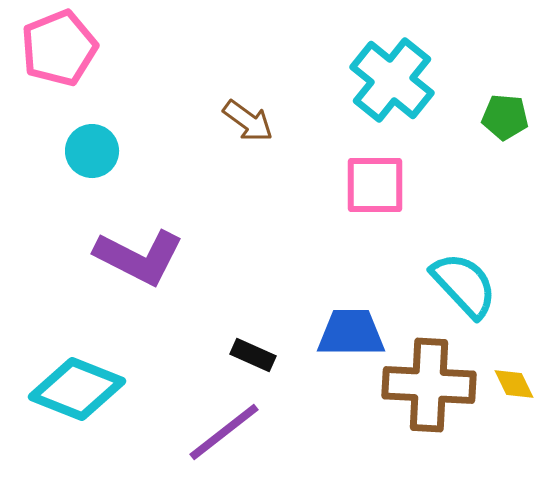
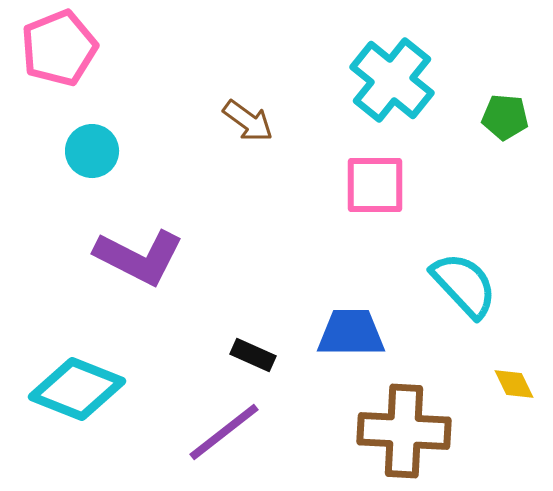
brown cross: moved 25 px left, 46 px down
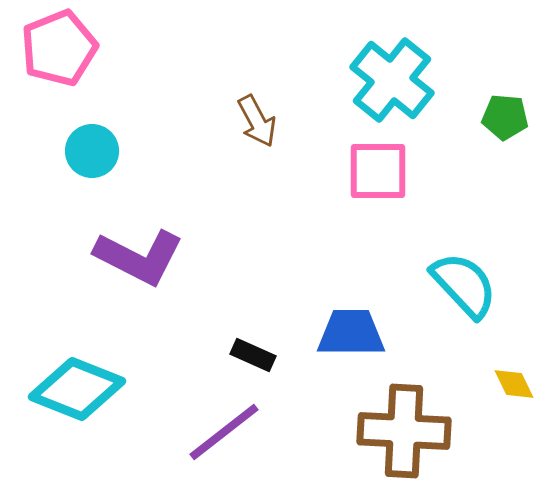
brown arrow: moved 9 px right; rotated 26 degrees clockwise
pink square: moved 3 px right, 14 px up
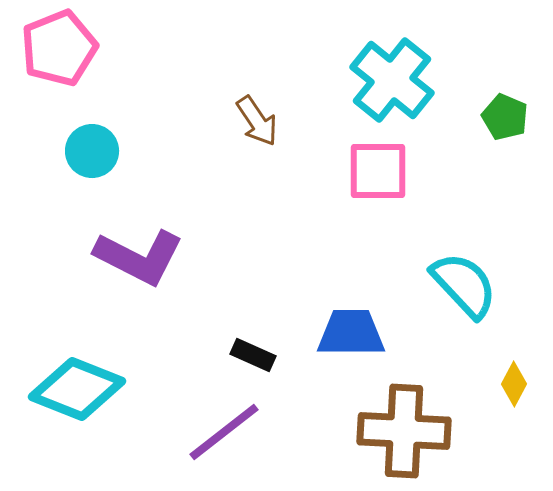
green pentagon: rotated 18 degrees clockwise
brown arrow: rotated 6 degrees counterclockwise
yellow diamond: rotated 54 degrees clockwise
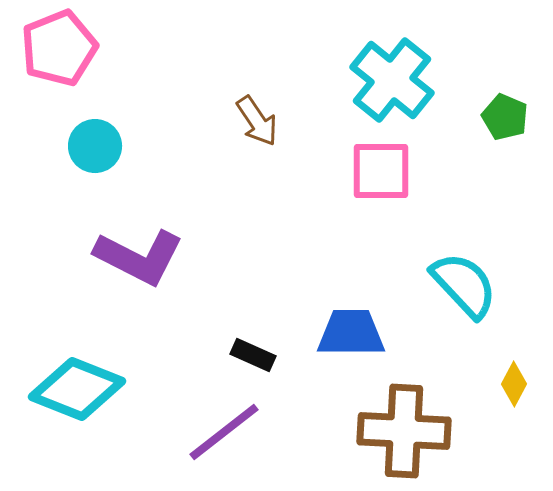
cyan circle: moved 3 px right, 5 px up
pink square: moved 3 px right
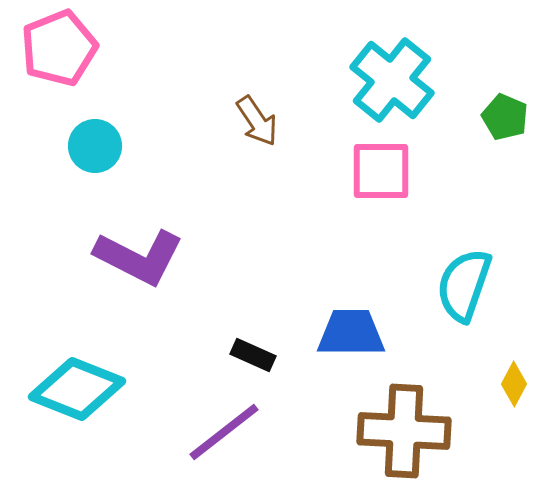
cyan semicircle: rotated 118 degrees counterclockwise
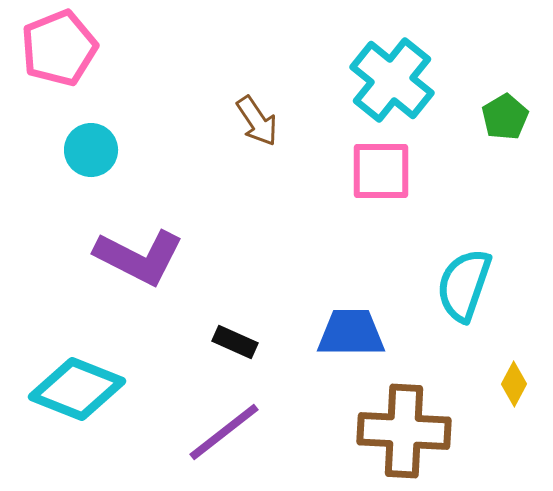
green pentagon: rotated 18 degrees clockwise
cyan circle: moved 4 px left, 4 px down
black rectangle: moved 18 px left, 13 px up
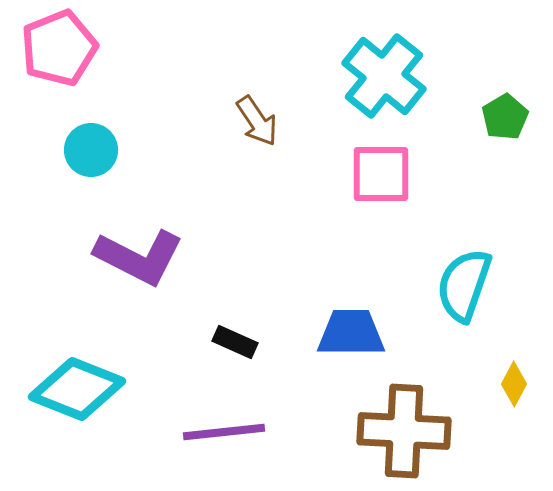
cyan cross: moved 8 px left, 4 px up
pink square: moved 3 px down
purple line: rotated 32 degrees clockwise
